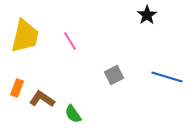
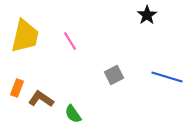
brown L-shape: moved 1 px left
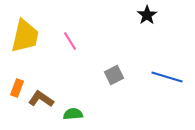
green semicircle: rotated 120 degrees clockwise
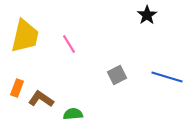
pink line: moved 1 px left, 3 px down
gray square: moved 3 px right
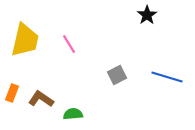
yellow trapezoid: moved 4 px down
orange rectangle: moved 5 px left, 5 px down
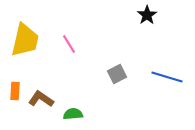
gray square: moved 1 px up
orange rectangle: moved 3 px right, 2 px up; rotated 18 degrees counterclockwise
